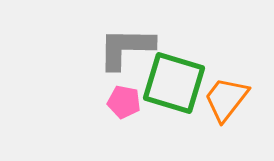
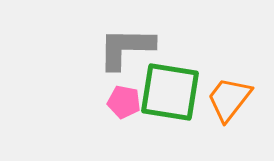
green square: moved 4 px left, 9 px down; rotated 8 degrees counterclockwise
orange trapezoid: moved 3 px right
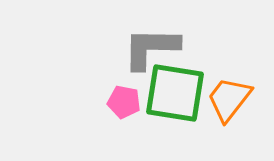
gray L-shape: moved 25 px right
green square: moved 5 px right, 1 px down
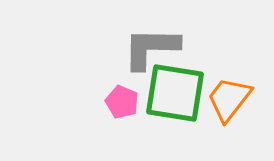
pink pentagon: moved 2 px left; rotated 12 degrees clockwise
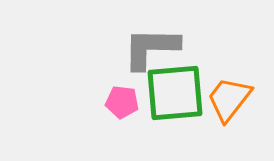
green square: rotated 14 degrees counterclockwise
pink pentagon: rotated 16 degrees counterclockwise
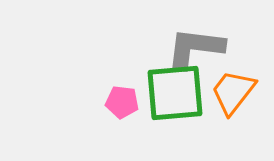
gray L-shape: moved 44 px right; rotated 6 degrees clockwise
orange trapezoid: moved 4 px right, 7 px up
